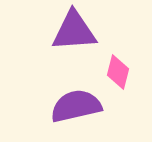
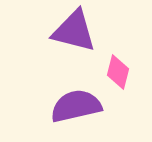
purple triangle: rotated 18 degrees clockwise
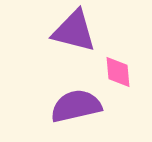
pink diamond: rotated 20 degrees counterclockwise
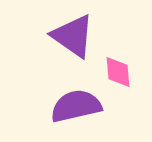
purple triangle: moved 1 px left, 5 px down; rotated 21 degrees clockwise
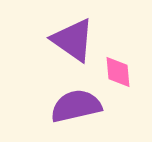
purple triangle: moved 4 px down
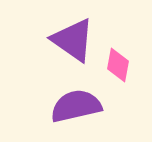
pink diamond: moved 7 px up; rotated 16 degrees clockwise
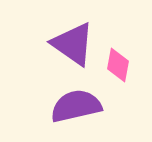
purple triangle: moved 4 px down
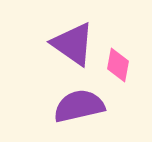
purple semicircle: moved 3 px right
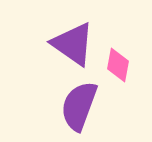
purple semicircle: rotated 57 degrees counterclockwise
